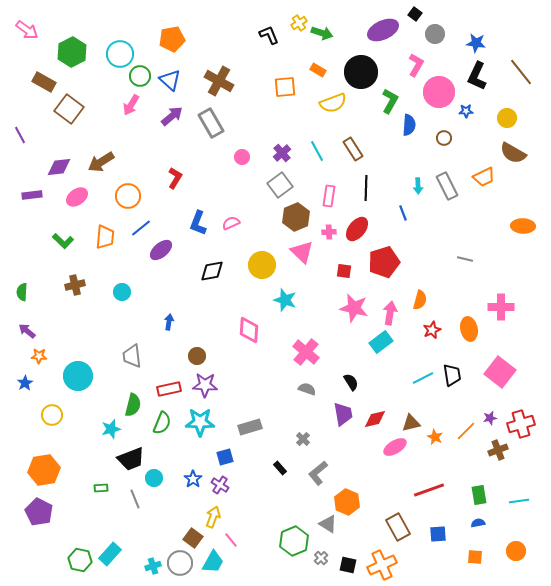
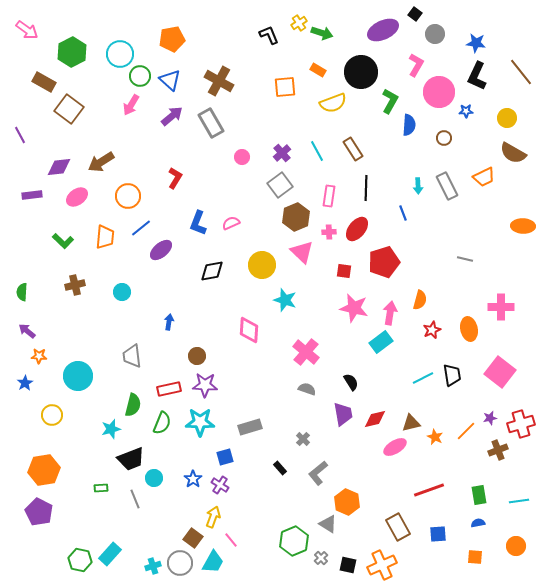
orange circle at (516, 551): moved 5 px up
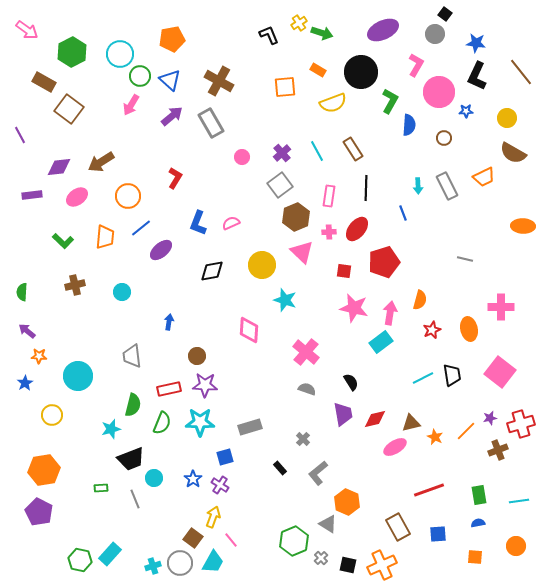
black square at (415, 14): moved 30 px right
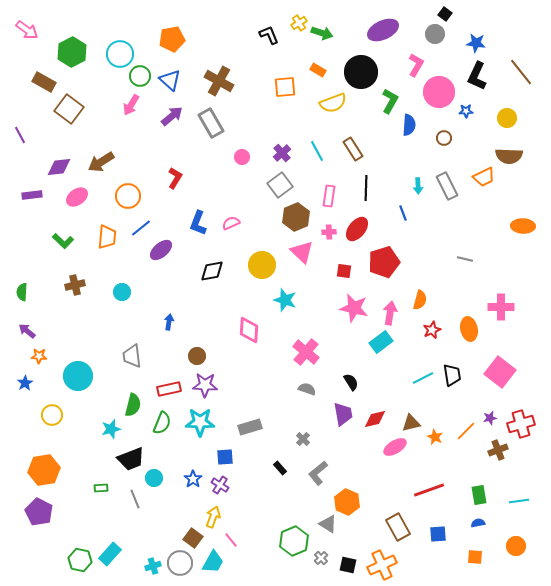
brown semicircle at (513, 153): moved 4 px left, 3 px down; rotated 28 degrees counterclockwise
orange trapezoid at (105, 237): moved 2 px right
blue square at (225, 457): rotated 12 degrees clockwise
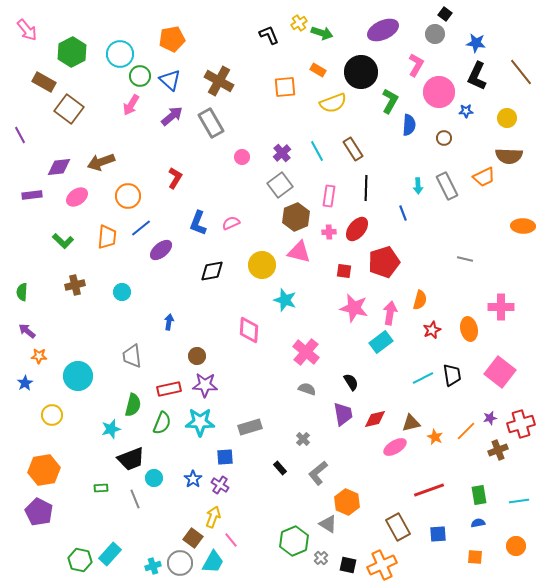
pink arrow at (27, 30): rotated 15 degrees clockwise
brown arrow at (101, 162): rotated 12 degrees clockwise
pink triangle at (302, 252): moved 3 px left; rotated 30 degrees counterclockwise
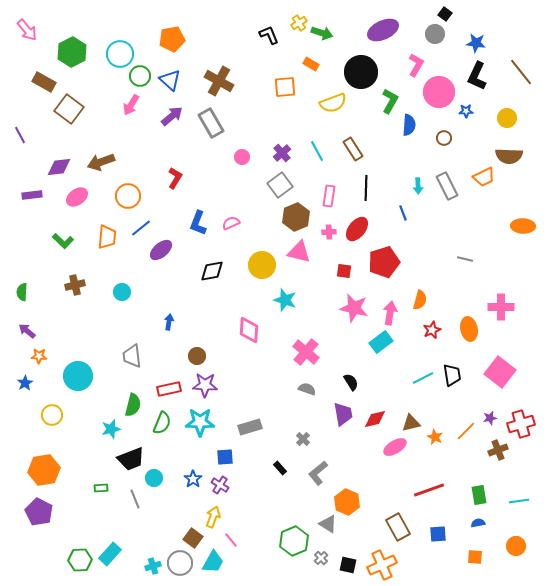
orange rectangle at (318, 70): moved 7 px left, 6 px up
green hexagon at (80, 560): rotated 15 degrees counterclockwise
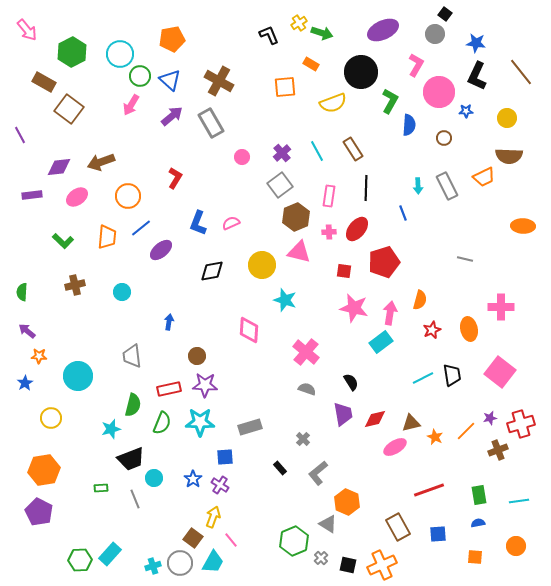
yellow circle at (52, 415): moved 1 px left, 3 px down
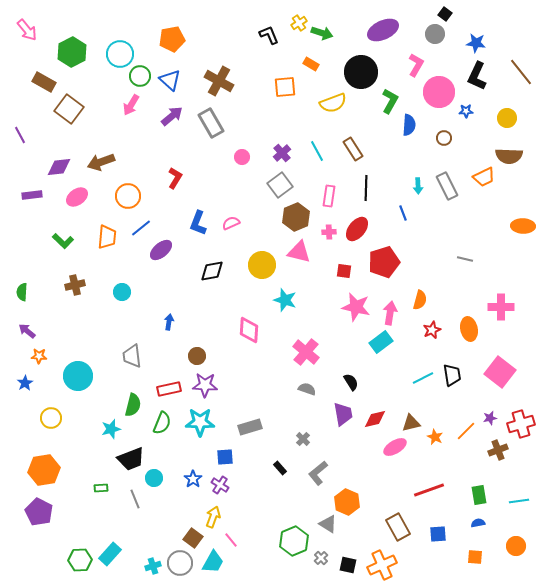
pink star at (354, 308): moved 2 px right, 1 px up
